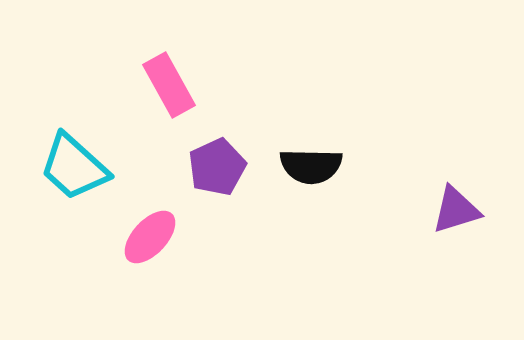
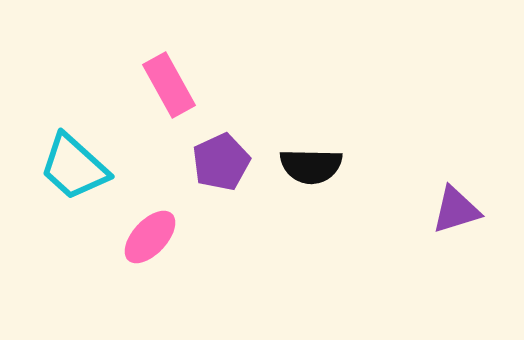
purple pentagon: moved 4 px right, 5 px up
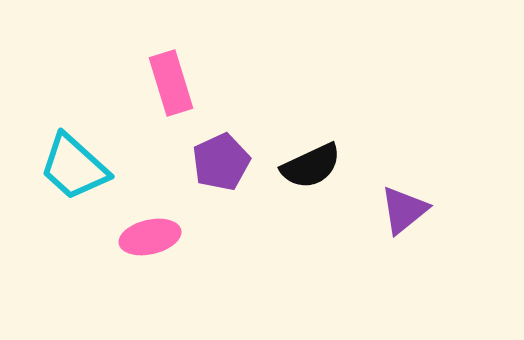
pink rectangle: moved 2 px right, 2 px up; rotated 12 degrees clockwise
black semicircle: rotated 26 degrees counterclockwise
purple triangle: moved 52 px left; rotated 22 degrees counterclockwise
pink ellipse: rotated 34 degrees clockwise
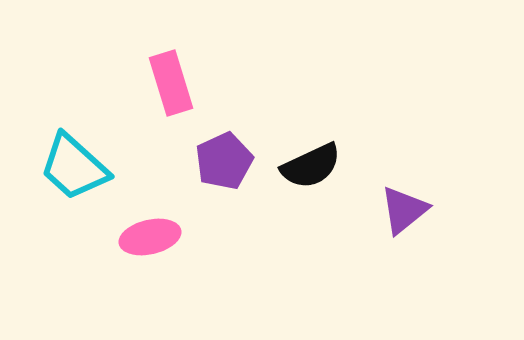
purple pentagon: moved 3 px right, 1 px up
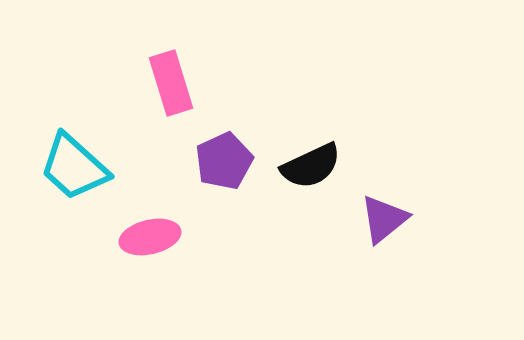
purple triangle: moved 20 px left, 9 px down
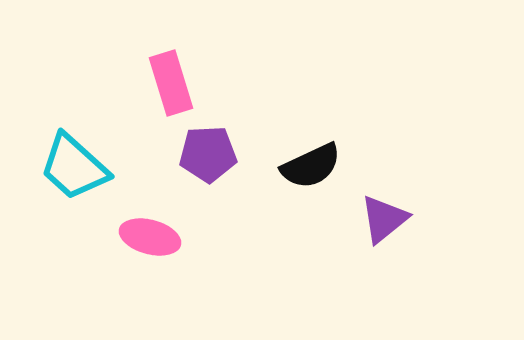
purple pentagon: moved 16 px left, 7 px up; rotated 22 degrees clockwise
pink ellipse: rotated 28 degrees clockwise
